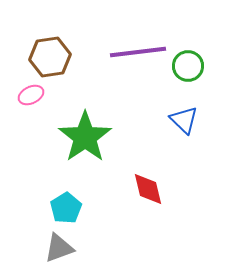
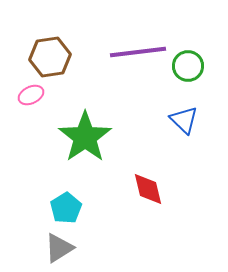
gray triangle: rotated 12 degrees counterclockwise
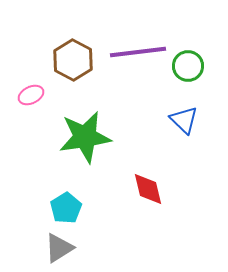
brown hexagon: moved 23 px right, 3 px down; rotated 24 degrees counterclockwise
green star: rotated 26 degrees clockwise
